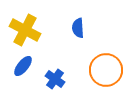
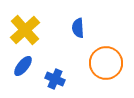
yellow cross: rotated 20 degrees clockwise
orange circle: moved 7 px up
blue cross: rotated 12 degrees counterclockwise
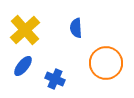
blue semicircle: moved 2 px left
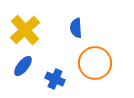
orange circle: moved 11 px left
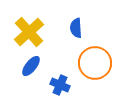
yellow cross: moved 4 px right, 2 px down
blue ellipse: moved 8 px right
blue cross: moved 5 px right, 6 px down
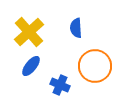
orange circle: moved 3 px down
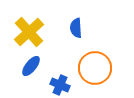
orange circle: moved 2 px down
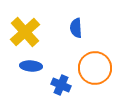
yellow cross: moved 4 px left
blue ellipse: rotated 55 degrees clockwise
blue cross: moved 1 px right
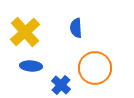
blue cross: rotated 18 degrees clockwise
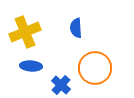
yellow cross: rotated 20 degrees clockwise
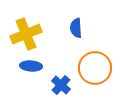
yellow cross: moved 1 px right, 2 px down
